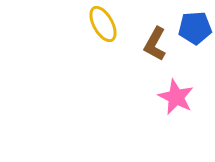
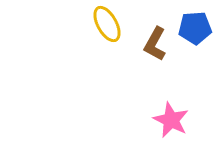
yellow ellipse: moved 4 px right
pink star: moved 5 px left, 23 px down
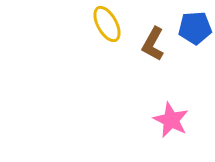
brown L-shape: moved 2 px left
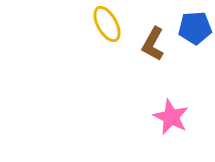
pink star: moved 3 px up
